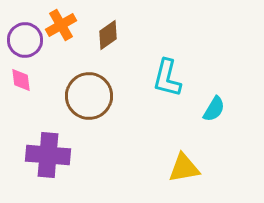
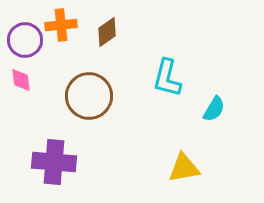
orange cross: rotated 24 degrees clockwise
brown diamond: moved 1 px left, 3 px up
purple cross: moved 6 px right, 7 px down
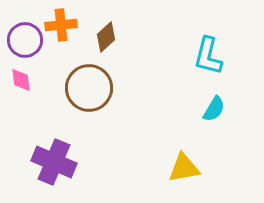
brown diamond: moved 1 px left, 5 px down; rotated 8 degrees counterclockwise
cyan L-shape: moved 41 px right, 22 px up
brown circle: moved 8 px up
purple cross: rotated 18 degrees clockwise
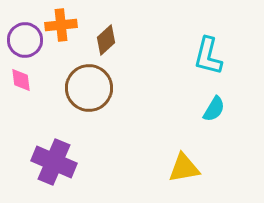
brown diamond: moved 3 px down
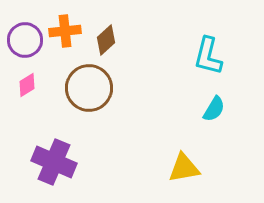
orange cross: moved 4 px right, 6 px down
pink diamond: moved 6 px right, 5 px down; rotated 65 degrees clockwise
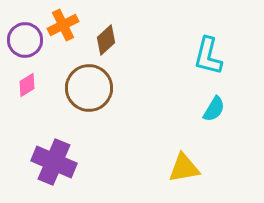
orange cross: moved 2 px left, 6 px up; rotated 20 degrees counterclockwise
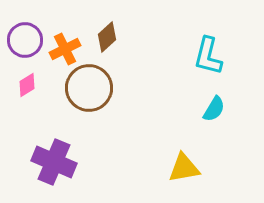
orange cross: moved 2 px right, 24 px down
brown diamond: moved 1 px right, 3 px up
